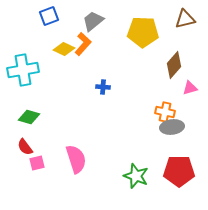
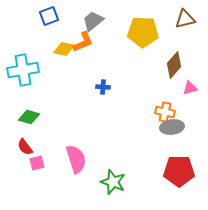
orange L-shape: moved 2 px up; rotated 25 degrees clockwise
yellow diamond: rotated 15 degrees counterclockwise
green star: moved 23 px left, 6 px down
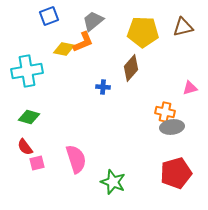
brown triangle: moved 2 px left, 8 px down
brown diamond: moved 43 px left, 3 px down
cyan cross: moved 4 px right, 1 px down
red pentagon: moved 3 px left, 2 px down; rotated 16 degrees counterclockwise
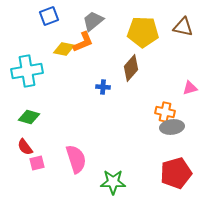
brown triangle: rotated 25 degrees clockwise
green star: rotated 20 degrees counterclockwise
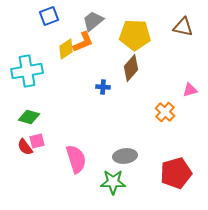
yellow pentagon: moved 8 px left, 3 px down
yellow diamond: moved 2 px right; rotated 45 degrees counterclockwise
pink triangle: moved 2 px down
orange cross: rotated 30 degrees clockwise
gray ellipse: moved 47 px left, 29 px down
pink square: moved 22 px up
